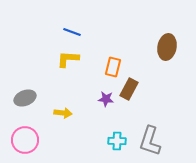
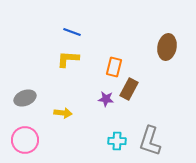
orange rectangle: moved 1 px right
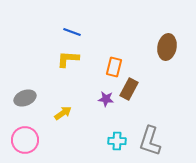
yellow arrow: rotated 42 degrees counterclockwise
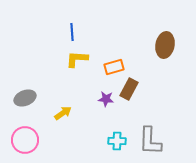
blue line: rotated 66 degrees clockwise
brown ellipse: moved 2 px left, 2 px up
yellow L-shape: moved 9 px right
orange rectangle: rotated 60 degrees clockwise
gray L-shape: rotated 16 degrees counterclockwise
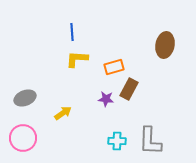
pink circle: moved 2 px left, 2 px up
